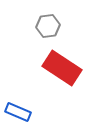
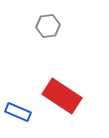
red rectangle: moved 28 px down
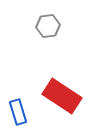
blue rectangle: rotated 50 degrees clockwise
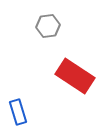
red rectangle: moved 13 px right, 20 px up
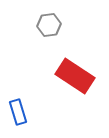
gray hexagon: moved 1 px right, 1 px up
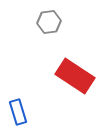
gray hexagon: moved 3 px up
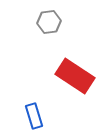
blue rectangle: moved 16 px right, 4 px down
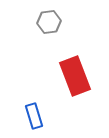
red rectangle: rotated 36 degrees clockwise
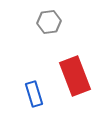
blue rectangle: moved 22 px up
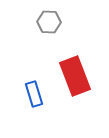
gray hexagon: rotated 10 degrees clockwise
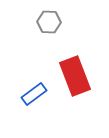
blue rectangle: rotated 70 degrees clockwise
